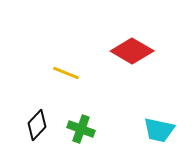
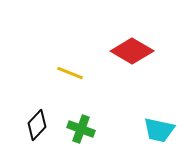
yellow line: moved 4 px right
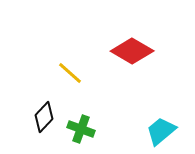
yellow line: rotated 20 degrees clockwise
black diamond: moved 7 px right, 8 px up
cyan trapezoid: moved 2 px right, 1 px down; rotated 128 degrees clockwise
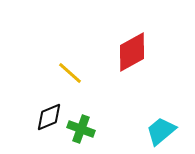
red diamond: moved 1 px down; rotated 60 degrees counterclockwise
black diamond: moved 5 px right; rotated 24 degrees clockwise
